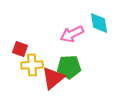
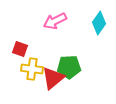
cyan diamond: rotated 45 degrees clockwise
pink arrow: moved 17 px left, 13 px up
yellow cross: moved 4 px down; rotated 10 degrees clockwise
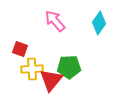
pink arrow: rotated 75 degrees clockwise
yellow cross: rotated 10 degrees counterclockwise
red triangle: moved 2 px left, 2 px down; rotated 10 degrees counterclockwise
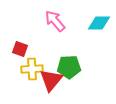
cyan diamond: rotated 55 degrees clockwise
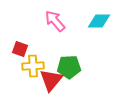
cyan diamond: moved 2 px up
yellow cross: moved 1 px right, 3 px up
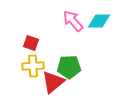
pink arrow: moved 18 px right
red square: moved 11 px right, 6 px up
red triangle: moved 2 px right, 2 px down; rotated 10 degrees clockwise
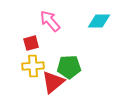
pink arrow: moved 23 px left
red square: rotated 35 degrees counterclockwise
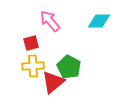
green pentagon: rotated 30 degrees clockwise
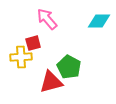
pink arrow: moved 3 px left, 2 px up
red square: moved 2 px right
yellow cross: moved 12 px left, 9 px up
red triangle: moved 2 px left; rotated 25 degrees clockwise
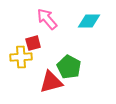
cyan diamond: moved 10 px left
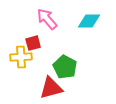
green pentagon: moved 4 px left
red triangle: moved 6 px down
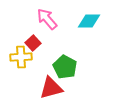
red square: rotated 28 degrees counterclockwise
